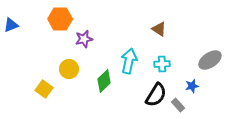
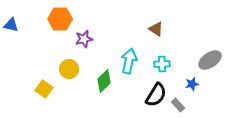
blue triangle: rotated 35 degrees clockwise
brown triangle: moved 3 px left
blue star: moved 2 px up
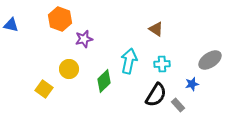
orange hexagon: rotated 20 degrees clockwise
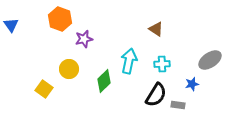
blue triangle: rotated 42 degrees clockwise
gray rectangle: rotated 40 degrees counterclockwise
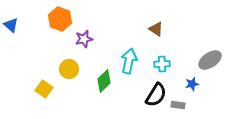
blue triangle: rotated 14 degrees counterclockwise
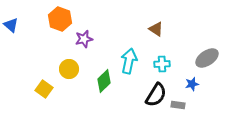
gray ellipse: moved 3 px left, 2 px up
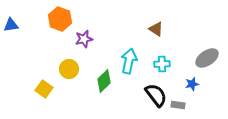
blue triangle: rotated 49 degrees counterclockwise
black semicircle: rotated 70 degrees counterclockwise
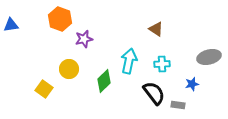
gray ellipse: moved 2 px right, 1 px up; rotated 20 degrees clockwise
black semicircle: moved 2 px left, 2 px up
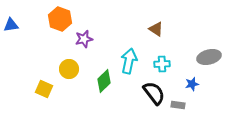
yellow square: rotated 12 degrees counterclockwise
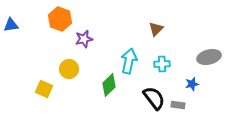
brown triangle: rotated 42 degrees clockwise
green diamond: moved 5 px right, 4 px down
black semicircle: moved 5 px down
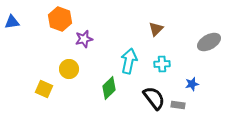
blue triangle: moved 1 px right, 3 px up
gray ellipse: moved 15 px up; rotated 15 degrees counterclockwise
green diamond: moved 3 px down
